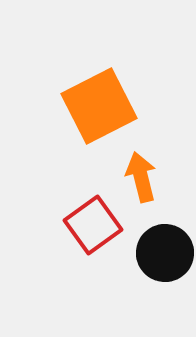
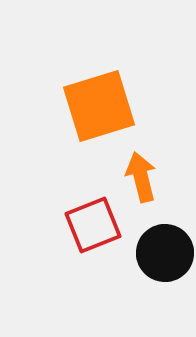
orange square: rotated 10 degrees clockwise
red square: rotated 14 degrees clockwise
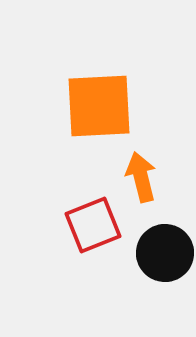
orange square: rotated 14 degrees clockwise
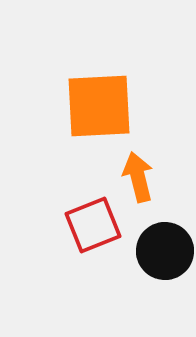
orange arrow: moved 3 px left
black circle: moved 2 px up
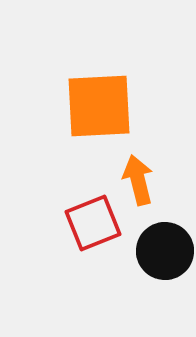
orange arrow: moved 3 px down
red square: moved 2 px up
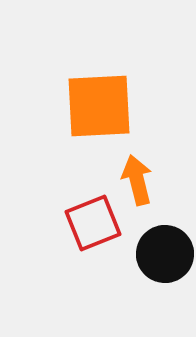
orange arrow: moved 1 px left
black circle: moved 3 px down
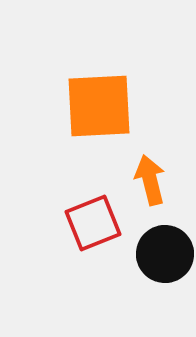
orange arrow: moved 13 px right
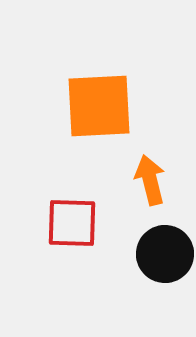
red square: moved 21 px left; rotated 24 degrees clockwise
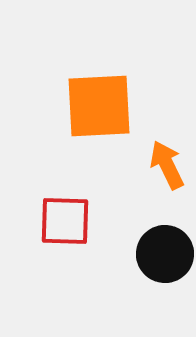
orange arrow: moved 17 px right, 15 px up; rotated 12 degrees counterclockwise
red square: moved 7 px left, 2 px up
